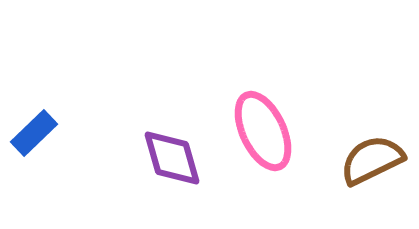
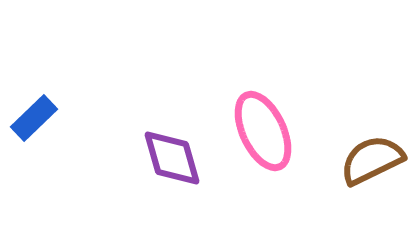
blue rectangle: moved 15 px up
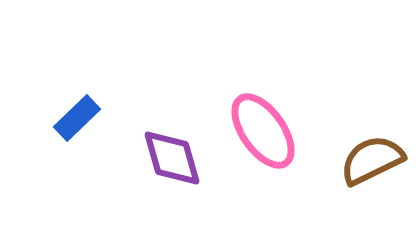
blue rectangle: moved 43 px right
pink ellipse: rotated 10 degrees counterclockwise
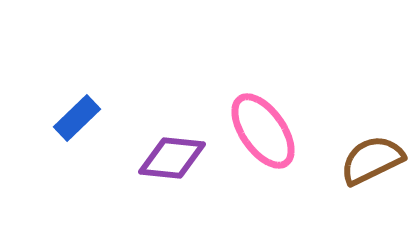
purple diamond: rotated 68 degrees counterclockwise
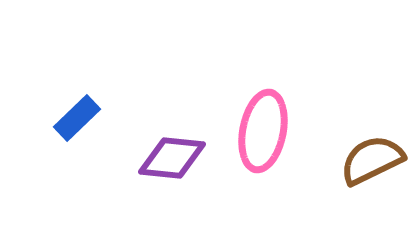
pink ellipse: rotated 46 degrees clockwise
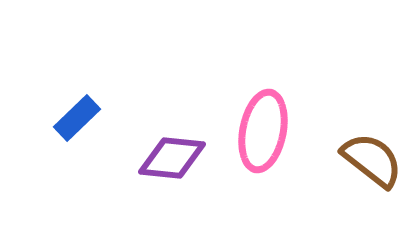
brown semicircle: rotated 64 degrees clockwise
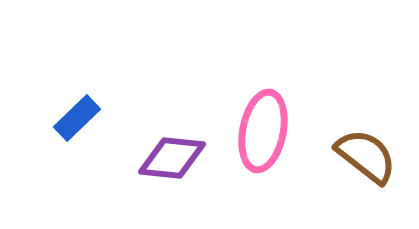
brown semicircle: moved 6 px left, 4 px up
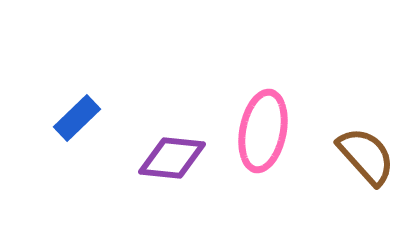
brown semicircle: rotated 10 degrees clockwise
